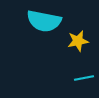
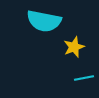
yellow star: moved 4 px left, 6 px down; rotated 10 degrees counterclockwise
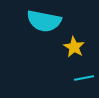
yellow star: rotated 20 degrees counterclockwise
